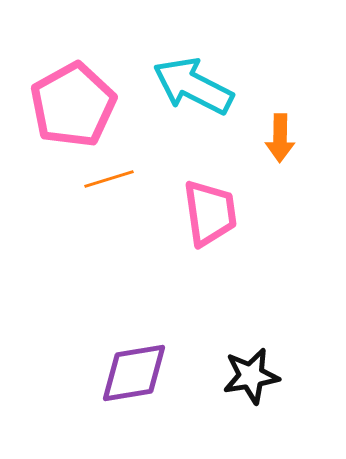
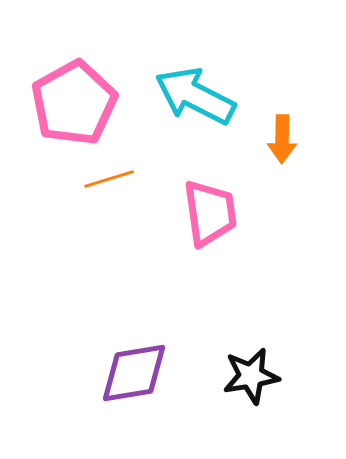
cyan arrow: moved 2 px right, 10 px down
pink pentagon: moved 1 px right, 2 px up
orange arrow: moved 2 px right, 1 px down
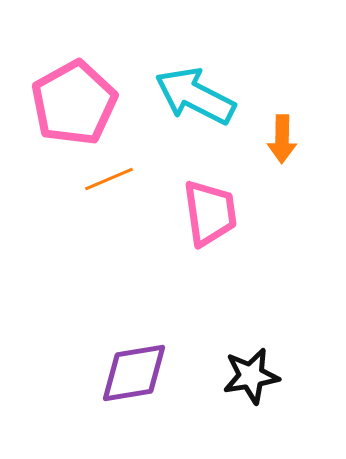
orange line: rotated 6 degrees counterclockwise
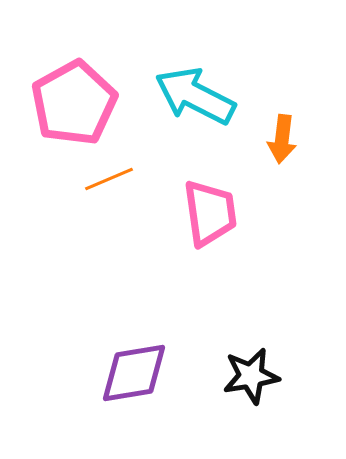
orange arrow: rotated 6 degrees clockwise
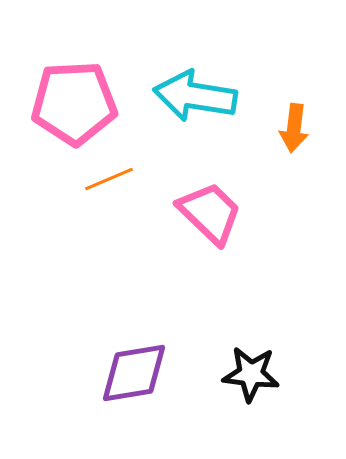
cyan arrow: rotated 18 degrees counterclockwise
pink pentagon: rotated 26 degrees clockwise
orange arrow: moved 12 px right, 11 px up
pink trapezoid: rotated 38 degrees counterclockwise
black star: moved 2 px up; rotated 16 degrees clockwise
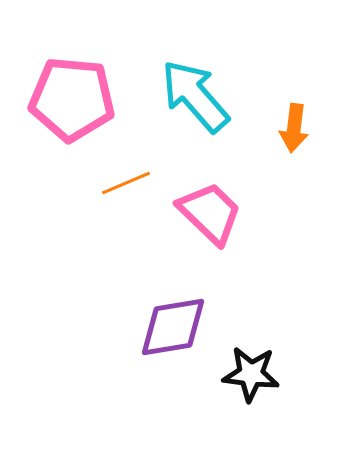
cyan arrow: rotated 40 degrees clockwise
pink pentagon: moved 2 px left, 4 px up; rotated 8 degrees clockwise
orange line: moved 17 px right, 4 px down
purple diamond: moved 39 px right, 46 px up
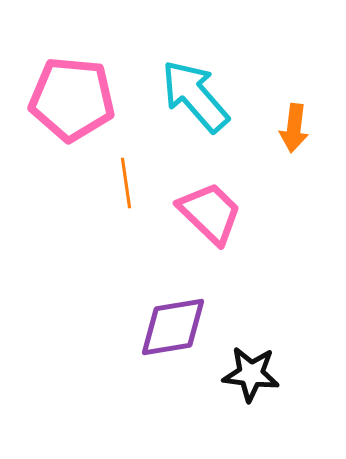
orange line: rotated 75 degrees counterclockwise
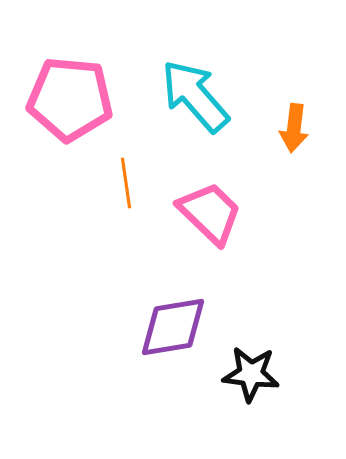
pink pentagon: moved 2 px left
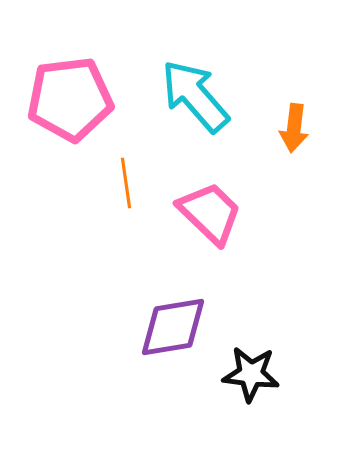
pink pentagon: rotated 12 degrees counterclockwise
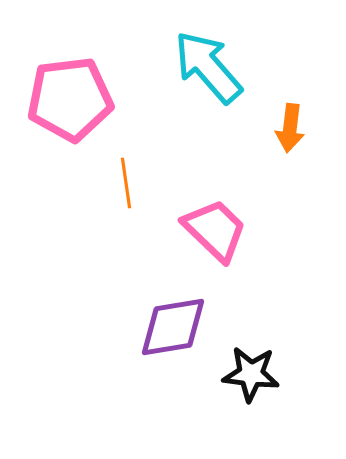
cyan arrow: moved 13 px right, 29 px up
orange arrow: moved 4 px left
pink trapezoid: moved 5 px right, 17 px down
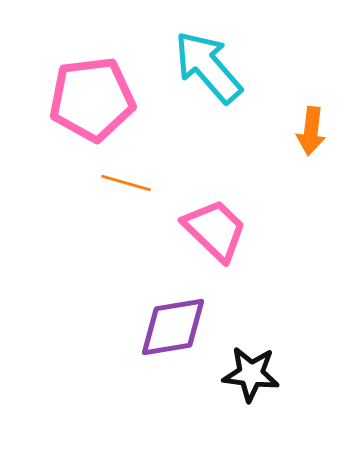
pink pentagon: moved 22 px right
orange arrow: moved 21 px right, 3 px down
orange line: rotated 66 degrees counterclockwise
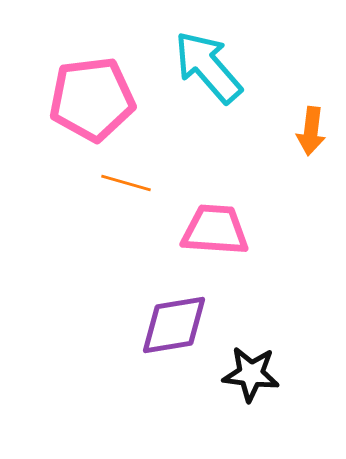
pink trapezoid: rotated 40 degrees counterclockwise
purple diamond: moved 1 px right, 2 px up
